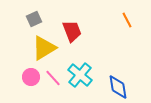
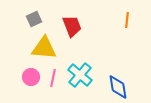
orange line: rotated 35 degrees clockwise
red trapezoid: moved 5 px up
yellow triangle: rotated 36 degrees clockwise
pink line: rotated 54 degrees clockwise
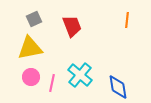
yellow triangle: moved 14 px left; rotated 16 degrees counterclockwise
pink line: moved 1 px left, 5 px down
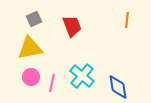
cyan cross: moved 2 px right, 1 px down
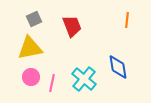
cyan cross: moved 2 px right, 3 px down
blue diamond: moved 20 px up
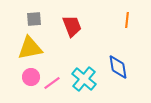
gray square: rotated 21 degrees clockwise
pink line: rotated 42 degrees clockwise
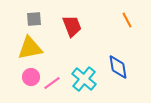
orange line: rotated 35 degrees counterclockwise
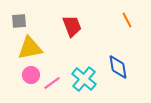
gray square: moved 15 px left, 2 px down
pink circle: moved 2 px up
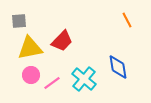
red trapezoid: moved 10 px left, 15 px down; rotated 65 degrees clockwise
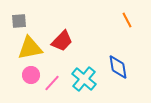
pink line: rotated 12 degrees counterclockwise
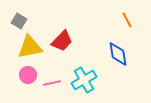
gray square: rotated 35 degrees clockwise
yellow triangle: moved 1 px up
blue diamond: moved 13 px up
pink circle: moved 3 px left
cyan cross: moved 1 px down; rotated 20 degrees clockwise
pink line: rotated 36 degrees clockwise
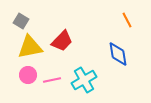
gray square: moved 2 px right
pink line: moved 3 px up
